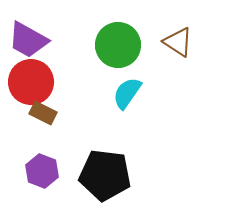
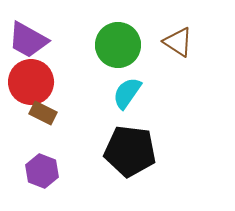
black pentagon: moved 25 px right, 24 px up
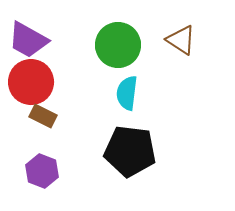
brown triangle: moved 3 px right, 2 px up
cyan semicircle: rotated 28 degrees counterclockwise
brown rectangle: moved 3 px down
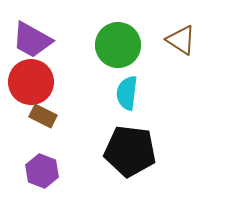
purple trapezoid: moved 4 px right
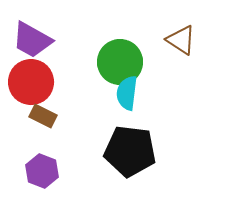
green circle: moved 2 px right, 17 px down
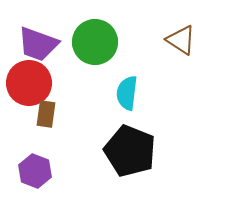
purple trapezoid: moved 6 px right, 4 px down; rotated 9 degrees counterclockwise
green circle: moved 25 px left, 20 px up
red circle: moved 2 px left, 1 px down
brown rectangle: moved 3 px right, 2 px up; rotated 72 degrees clockwise
black pentagon: rotated 15 degrees clockwise
purple hexagon: moved 7 px left
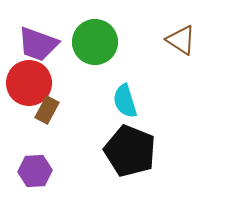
cyan semicircle: moved 2 px left, 8 px down; rotated 24 degrees counterclockwise
brown rectangle: moved 1 px right, 4 px up; rotated 20 degrees clockwise
purple hexagon: rotated 24 degrees counterclockwise
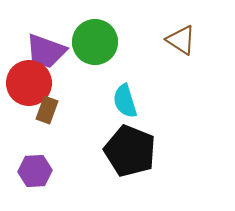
purple trapezoid: moved 8 px right, 7 px down
brown rectangle: rotated 8 degrees counterclockwise
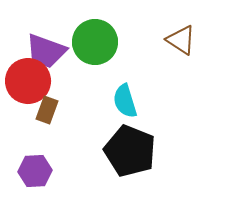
red circle: moved 1 px left, 2 px up
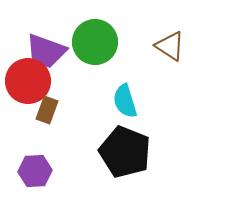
brown triangle: moved 11 px left, 6 px down
black pentagon: moved 5 px left, 1 px down
